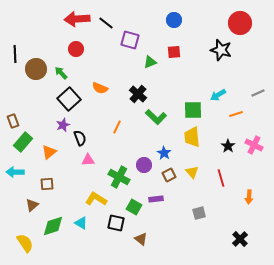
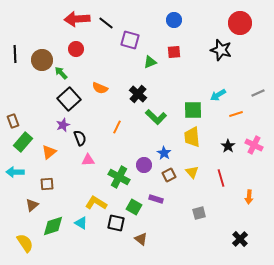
brown circle at (36, 69): moved 6 px right, 9 px up
yellow L-shape at (96, 199): moved 4 px down
purple rectangle at (156, 199): rotated 24 degrees clockwise
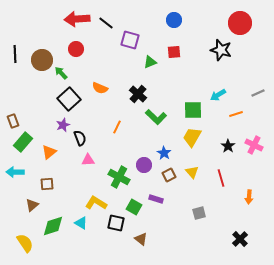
yellow trapezoid at (192, 137): rotated 35 degrees clockwise
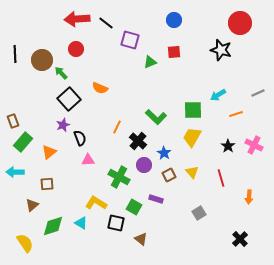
black cross at (138, 94): moved 47 px down
gray square at (199, 213): rotated 16 degrees counterclockwise
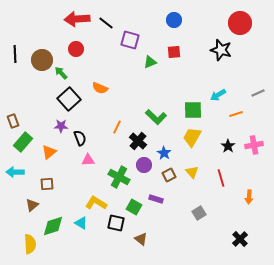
purple star at (63, 125): moved 2 px left, 1 px down; rotated 24 degrees clockwise
pink cross at (254, 145): rotated 36 degrees counterclockwise
yellow semicircle at (25, 243): moved 5 px right, 1 px down; rotated 30 degrees clockwise
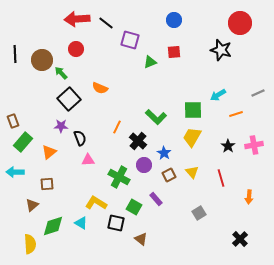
purple rectangle at (156, 199): rotated 32 degrees clockwise
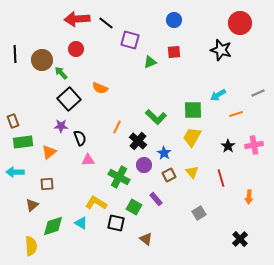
green rectangle at (23, 142): rotated 42 degrees clockwise
brown triangle at (141, 239): moved 5 px right
yellow semicircle at (30, 244): moved 1 px right, 2 px down
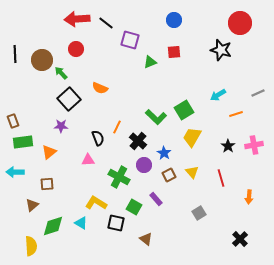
green square at (193, 110): moved 9 px left; rotated 30 degrees counterclockwise
black semicircle at (80, 138): moved 18 px right
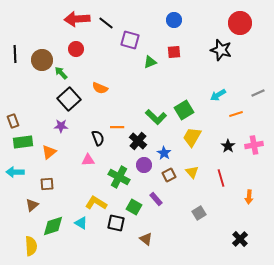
orange line at (117, 127): rotated 64 degrees clockwise
